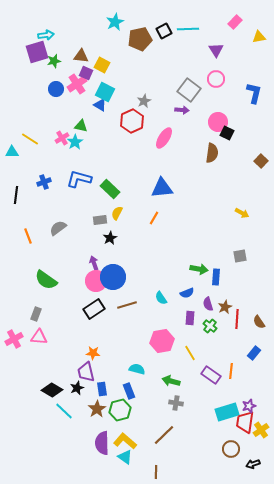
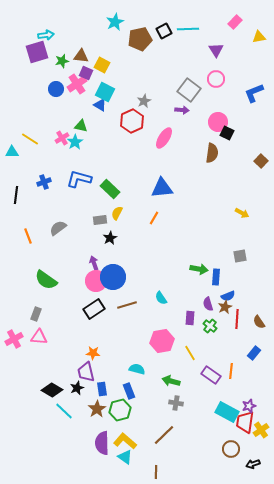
green star at (54, 61): moved 8 px right
blue L-shape at (254, 93): rotated 125 degrees counterclockwise
blue semicircle at (187, 293): moved 41 px right, 3 px down
cyan rectangle at (227, 412): rotated 45 degrees clockwise
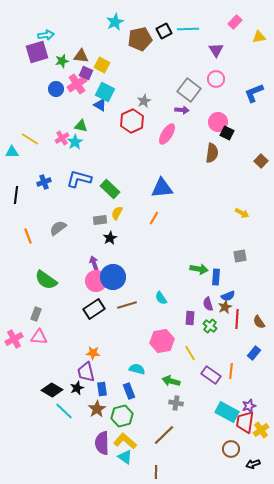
pink ellipse at (164, 138): moved 3 px right, 4 px up
green hexagon at (120, 410): moved 2 px right, 6 px down
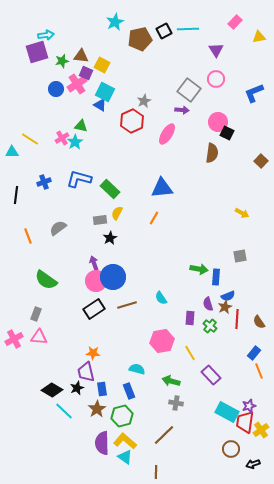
orange line at (231, 371): moved 28 px right; rotated 28 degrees counterclockwise
purple rectangle at (211, 375): rotated 12 degrees clockwise
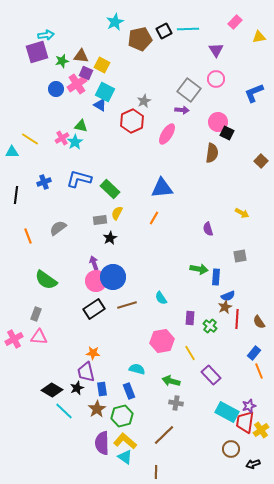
purple semicircle at (208, 304): moved 75 px up
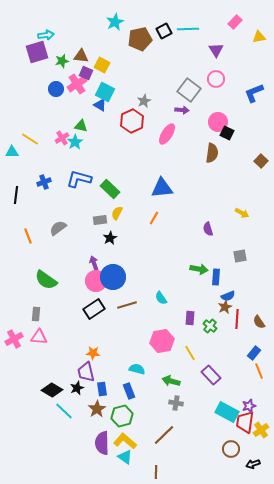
gray rectangle at (36, 314): rotated 16 degrees counterclockwise
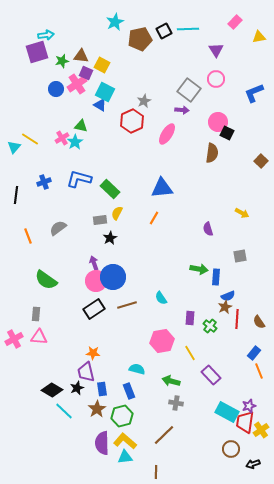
cyan triangle at (12, 152): moved 2 px right, 5 px up; rotated 48 degrees counterclockwise
cyan triangle at (125, 457): rotated 42 degrees counterclockwise
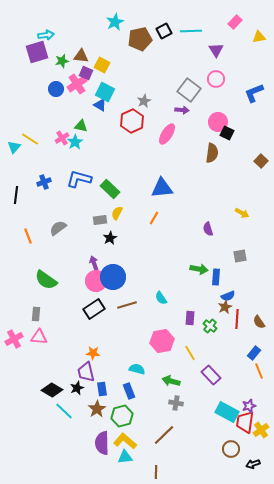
cyan line at (188, 29): moved 3 px right, 2 px down
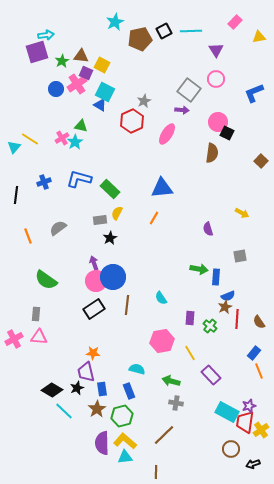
green star at (62, 61): rotated 16 degrees counterclockwise
brown line at (127, 305): rotated 66 degrees counterclockwise
